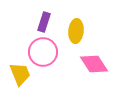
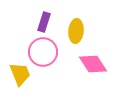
pink diamond: moved 1 px left
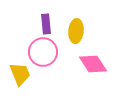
purple rectangle: moved 2 px right, 2 px down; rotated 24 degrees counterclockwise
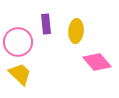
pink circle: moved 25 px left, 10 px up
pink diamond: moved 4 px right, 2 px up; rotated 8 degrees counterclockwise
yellow trapezoid: rotated 25 degrees counterclockwise
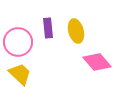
purple rectangle: moved 2 px right, 4 px down
yellow ellipse: rotated 20 degrees counterclockwise
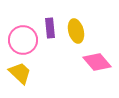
purple rectangle: moved 2 px right
pink circle: moved 5 px right, 2 px up
yellow trapezoid: moved 1 px up
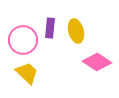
purple rectangle: rotated 12 degrees clockwise
pink diamond: rotated 16 degrees counterclockwise
yellow trapezoid: moved 7 px right
